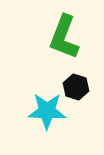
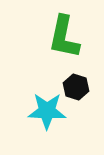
green L-shape: rotated 9 degrees counterclockwise
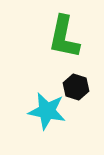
cyan star: rotated 9 degrees clockwise
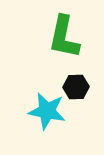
black hexagon: rotated 20 degrees counterclockwise
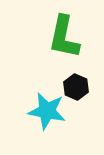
black hexagon: rotated 25 degrees clockwise
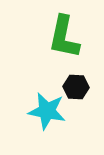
black hexagon: rotated 20 degrees counterclockwise
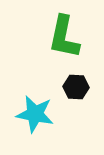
cyan star: moved 12 px left, 3 px down
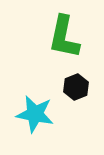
black hexagon: rotated 25 degrees counterclockwise
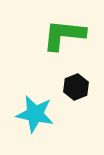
green L-shape: moved 2 px up; rotated 84 degrees clockwise
